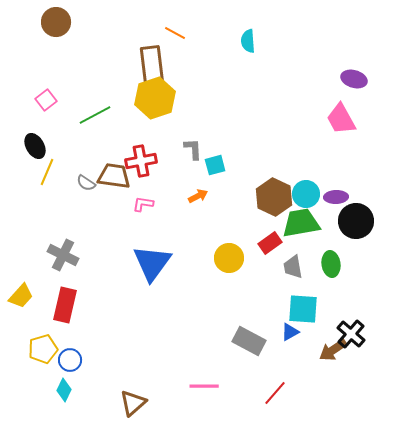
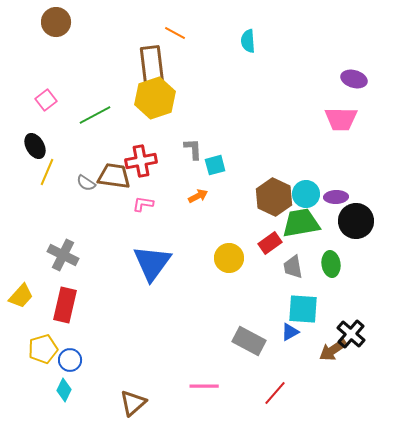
pink trapezoid at (341, 119): rotated 60 degrees counterclockwise
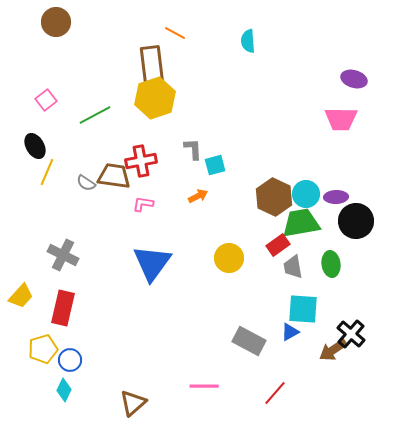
red rectangle at (270, 243): moved 8 px right, 2 px down
red rectangle at (65, 305): moved 2 px left, 3 px down
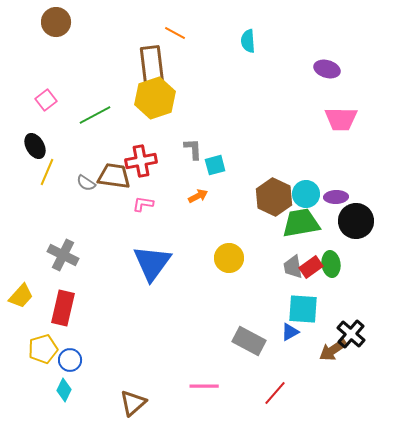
purple ellipse at (354, 79): moved 27 px left, 10 px up
red rectangle at (278, 245): moved 33 px right, 22 px down
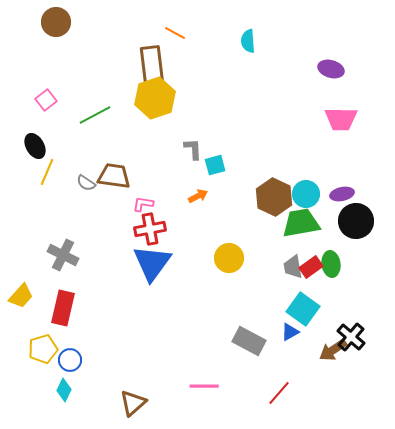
purple ellipse at (327, 69): moved 4 px right
red cross at (141, 161): moved 9 px right, 68 px down
purple ellipse at (336, 197): moved 6 px right, 3 px up; rotated 10 degrees counterclockwise
cyan square at (303, 309): rotated 32 degrees clockwise
black cross at (351, 334): moved 3 px down
red line at (275, 393): moved 4 px right
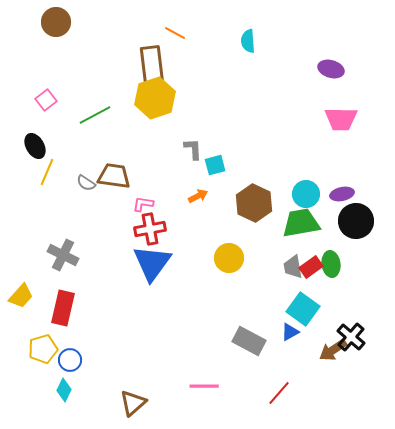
brown hexagon at (274, 197): moved 20 px left, 6 px down
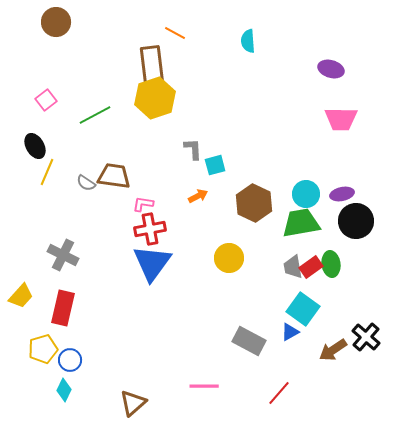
black cross at (351, 337): moved 15 px right
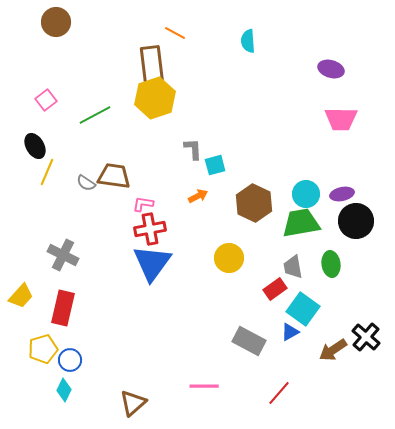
red rectangle at (311, 267): moved 36 px left, 22 px down
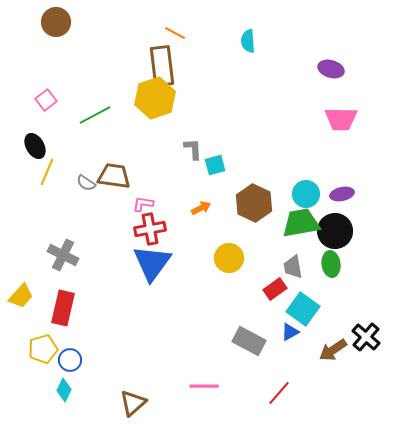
brown rectangle at (152, 66): moved 10 px right
orange arrow at (198, 196): moved 3 px right, 12 px down
black circle at (356, 221): moved 21 px left, 10 px down
